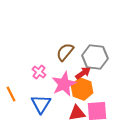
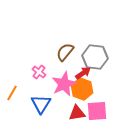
orange line: moved 1 px right, 1 px up; rotated 56 degrees clockwise
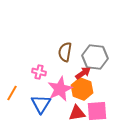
brown semicircle: rotated 30 degrees counterclockwise
pink cross: rotated 24 degrees counterclockwise
pink star: moved 4 px left, 5 px down
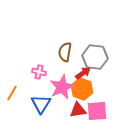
pink star: moved 2 px right, 2 px up
red triangle: moved 1 px right, 3 px up
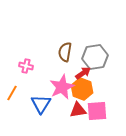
gray hexagon: rotated 15 degrees counterclockwise
pink cross: moved 13 px left, 6 px up
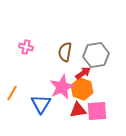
gray hexagon: moved 1 px right, 2 px up
pink cross: moved 19 px up
